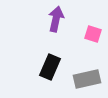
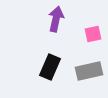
pink square: rotated 30 degrees counterclockwise
gray rectangle: moved 2 px right, 8 px up
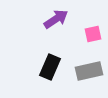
purple arrow: rotated 45 degrees clockwise
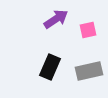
pink square: moved 5 px left, 4 px up
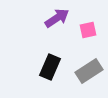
purple arrow: moved 1 px right, 1 px up
gray rectangle: rotated 20 degrees counterclockwise
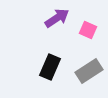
pink square: rotated 36 degrees clockwise
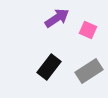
black rectangle: moved 1 px left; rotated 15 degrees clockwise
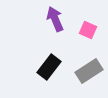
purple arrow: moved 2 px left, 1 px down; rotated 80 degrees counterclockwise
